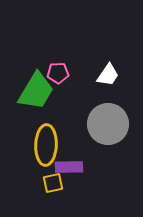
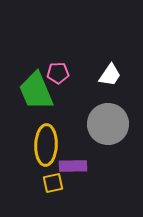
white trapezoid: moved 2 px right
green trapezoid: rotated 126 degrees clockwise
purple rectangle: moved 4 px right, 1 px up
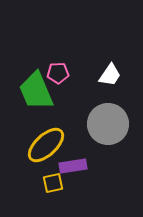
yellow ellipse: rotated 45 degrees clockwise
purple rectangle: rotated 8 degrees counterclockwise
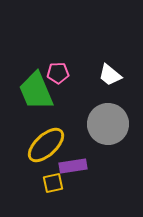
white trapezoid: rotated 95 degrees clockwise
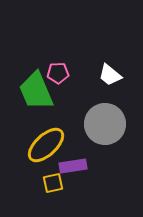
gray circle: moved 3 px left
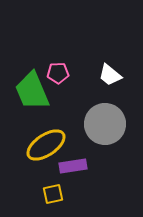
green trapezoid: moved 4 px left
yellow ellipse: rotated 9 degrees clockwise
yellow square: moved 11 px down
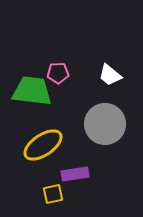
green trapezoid: rotated 120 degrees clockwise
yellow ellipse: moved 3 px left
purple rectangle: moved 2 px right, 8 px down
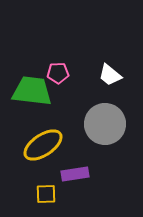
yellow square: moved 7 px left; rotated 10 degrees clockwise
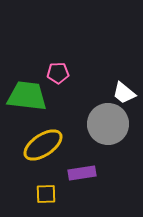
white trapezoid: moved 14 px right, 18 px down
green trapezoid: moved 5 px left, 5 px down
gray circle: moved 3 px right
purple rectangle: moved 7 px right, 1 px up
